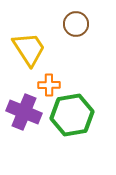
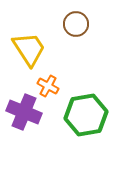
orange cross: moved 1 px left, 1 px down; rotated 30 degrees clockwise
green hexagon: moved 14 px right
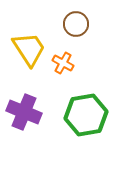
orange cross: moved 15 px right, 23 px up
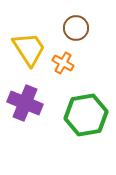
brown circle: moved 4 px down
purple cross: moved 1 px right, 9 px up
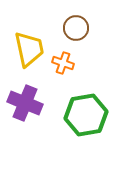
yellow trapezoid: rotated 21 degrees clockwise
orange cross: rotated 10 degrees counterclockwise
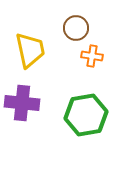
yellow trapezoid: moved 1 px right, 1 px down
orange cross: moved 29 px right, 7 px up; rotated 10 degrees counterclockwise
purple cross: moved 3 px left; rotated 16 degrees counterclockwise
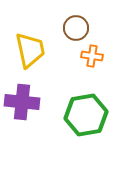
purple cross: moved 1 px up
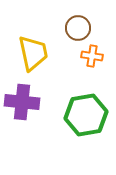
brown circle: moved 2 px right
yellow trapezoid: moved 3 px right, 3 px down
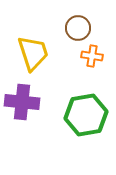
yellow trapezoid: rotated 6 degrees counterclockwise
